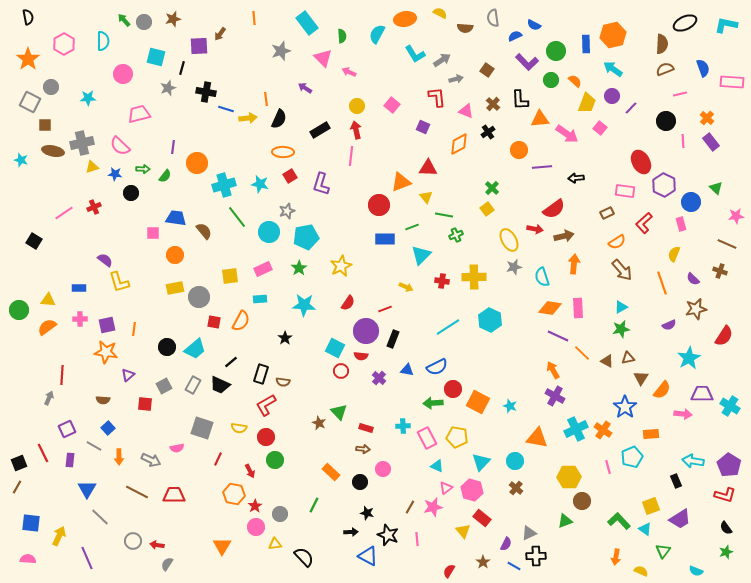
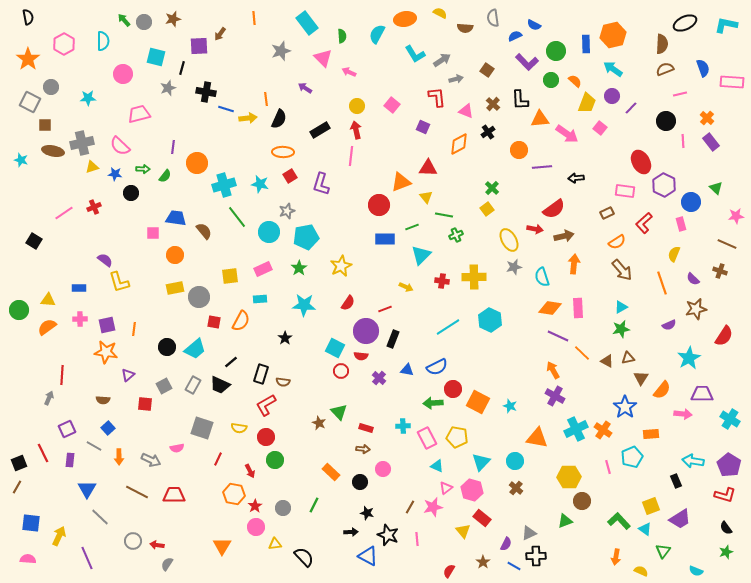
cyan cross at (730, 406): moved 13 px down
gray circle at (280, 514): moved 3 px right, 6 px up
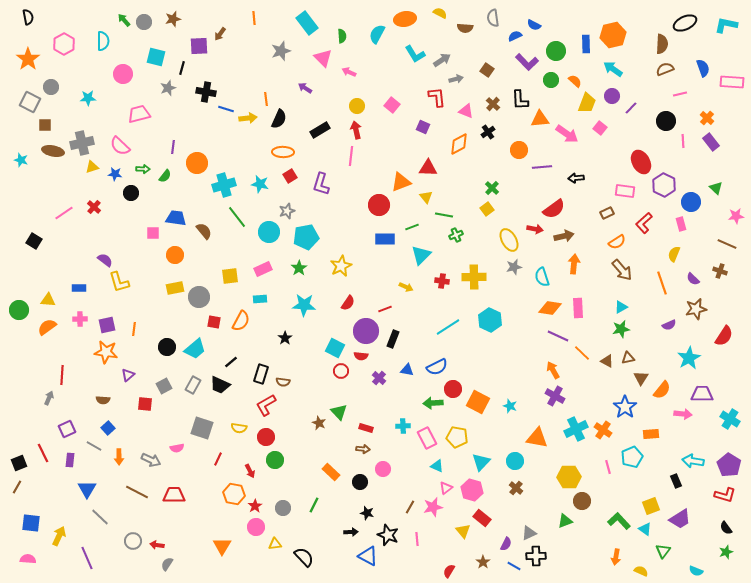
red cross at (94, 207): rotated 24 degrees counterclockwise
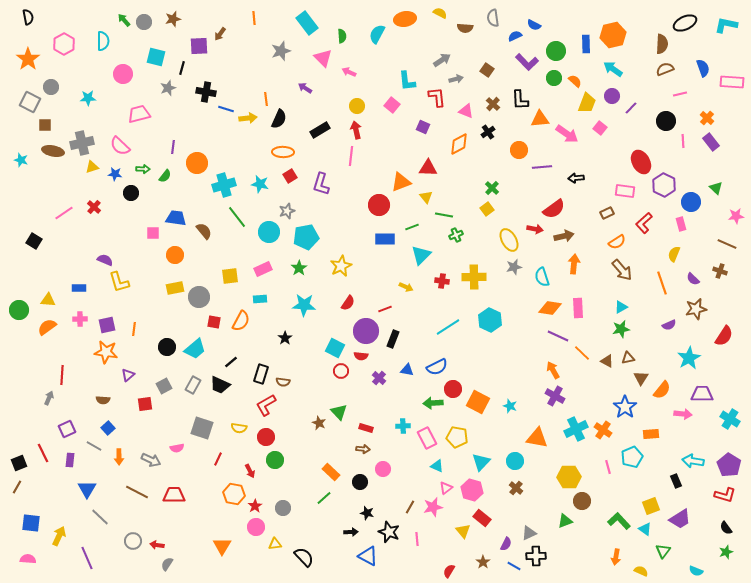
cyan L-shape at (415, 54): moved 8 px left, 27 px down; rotated 25 degrees clockwise
green circle at (551, 80): moved 3 px right, 2 px up
purple semicircle at (105, 260): rotated 14 degrees counterclockwise
red square at (145, 404): rotated 14 degrees counterclockwise
green line at (314, 505): moved 10 px right, 7 px up; rotated 21 degrees clockwise
black star at (388, 535): moved 1 px right, 3 px up
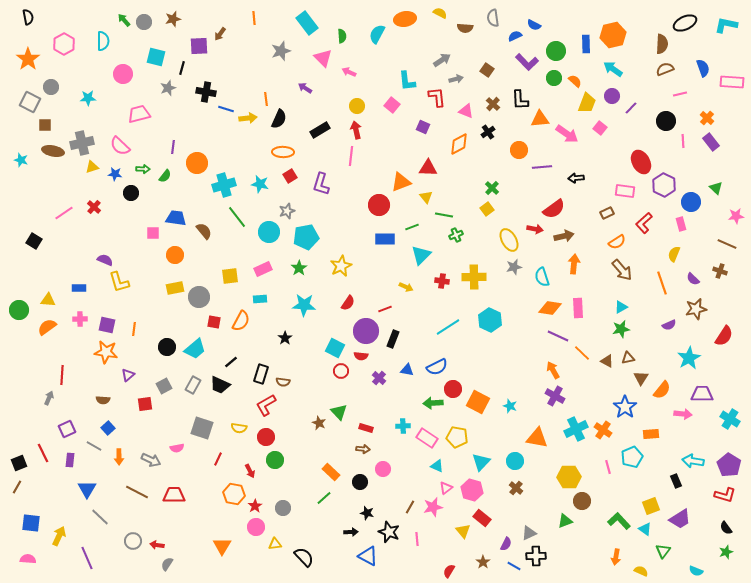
purple square at (107, 325): rotated 24 degrees clockwise
pink rectangle at (427, 438): rotated 30 degrees counterclockwise
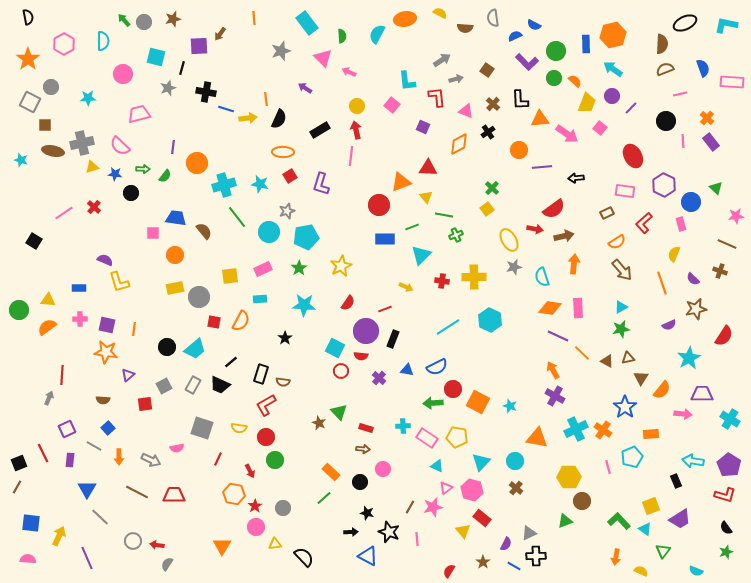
red ellipse at (641, 162): moved 8 px left, 6 px up
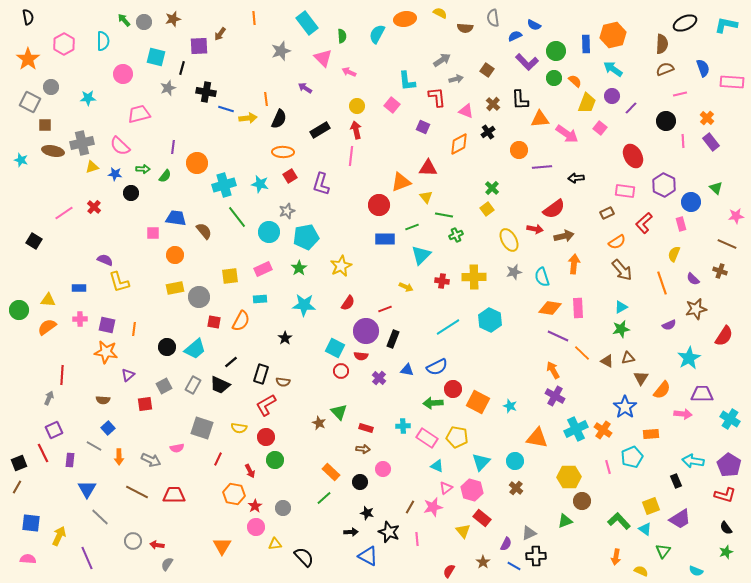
gray star at (514, 267): moved 5 px down
purple square at (67, 429): moved 13 px left, 1 px down
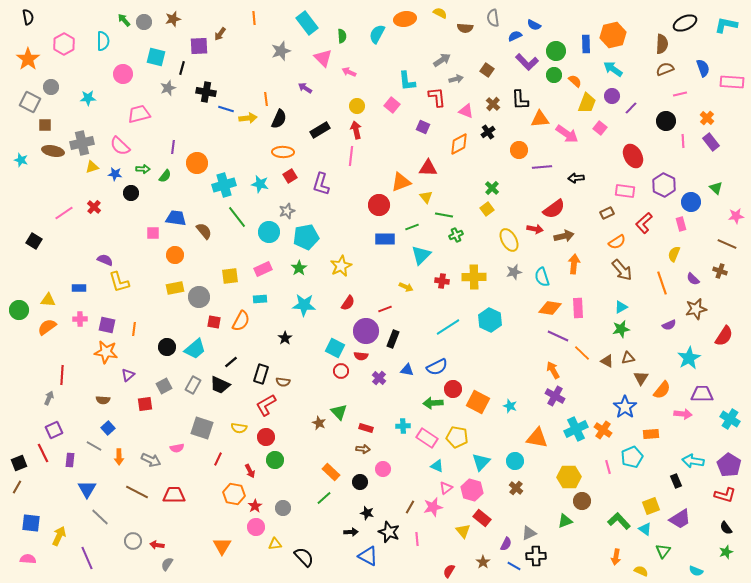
green circle at (554, 78): moved 3 px up
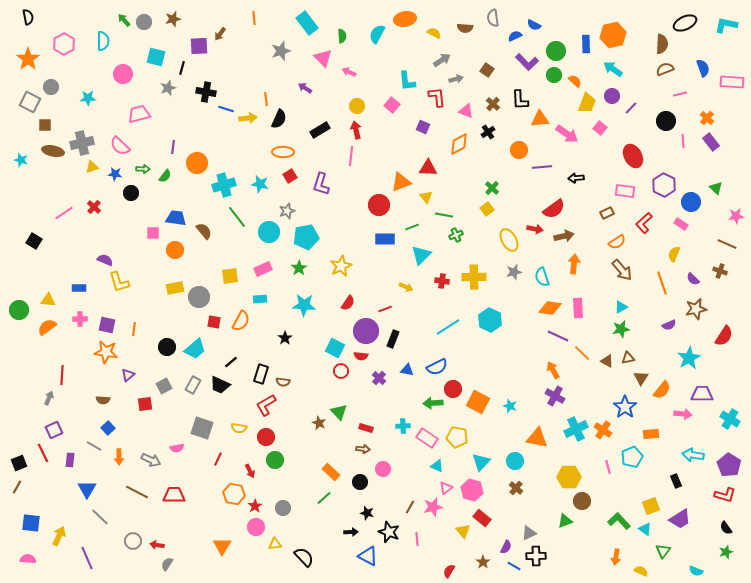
yellow semicircle at (440, 13): moved 6 px left, 20 px down
pink rectangle at (681, 224): rotated 40 degrees counterclockwise
orange circle at (175, 255): moved 5 px up
cyan arrow at (693, 461): moved 6 px up
purple semicircle at (506, 544): moved 3 px down
